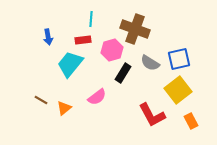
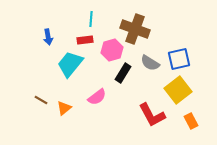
red rectangle: moved 2 px right
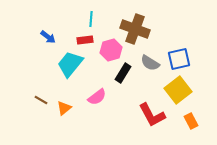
blue arrow: rotated 42 degrees counterclockwise
pink hexagon: moved 1 px left
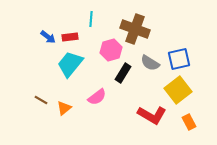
red rectangle: moved 15 px left, 3 px up
red L-shape: rotated 32 degrees counterclockwise
orange rectangle: moved 2 px left, 1 px down
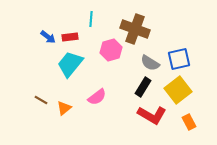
black rectangle: moved 20 px right, 14 px down
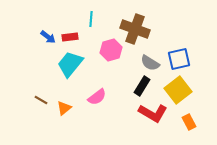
black rectangle: moved 1 px left, 1 px up
red L-shape: moved 1 px right, 2 px up
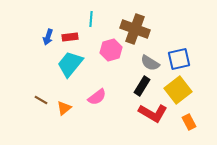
blue arrow: rotated 70 degrees clockwise
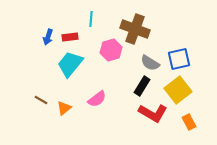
pink semicircle: moved 2 px down
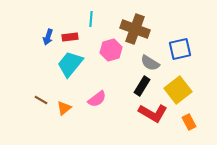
blue square: moved 1 px right, 10 px up
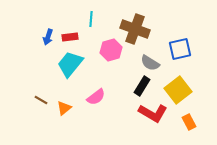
pink semicircle: moved 1 px left, 2 px up
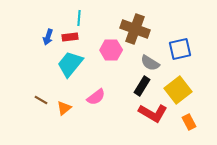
cyan line: moved 12 px left, 1 px up
pink hexagon: rotated 15 degrees clockwise
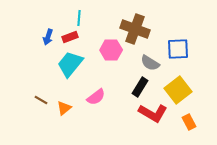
red rectangle: rotated 14 degrees counterclockwise
blue square: moved 2 px left; rotated 10 degrees clockwise
black rectangle: moved 2 px left, 1 px down
